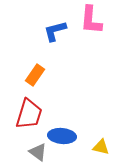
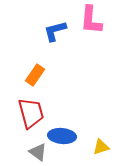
red trapezoid: moved 2 px right, 1 px up; rotated 32 degrees counterclockwise
yellow triangle: rotated 30 degrees counterclockwise
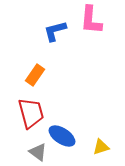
blue ellipse: rotated 28 degrees clockwise
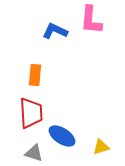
blue L-shape: rotated 40 degrees clockwise
orange rectangle: rotated 30 degrees counterclockwise
red trapezoid: rotated 12 degrees clockwise
gray triangle: moved 4 px left, 1 px down; rotated 18 degrees counterclockwise
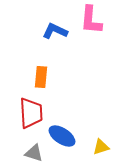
orange rectangle: moved 6 px right, 2 px down
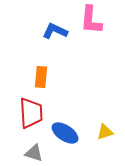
blue ellipse: moved 3 px right, 3 px up
yellow triangle: moved 4 px right, 15 px up
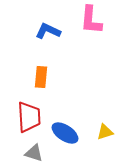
blue L-shape: moved 7 px left
red trapezoid: moved 2 px left, 4 px down
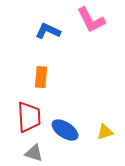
pink L-shape: rotated 32 degrees counterclockwise
blue ellipse: moved 3 px up
